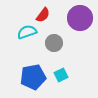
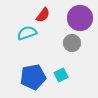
cyan semicircle: moved 1 px down
gray circle: moved 18 px right
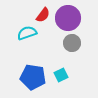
purple circle: moved 12 px left
blue pentagon: rotated 20 degrees clockwise
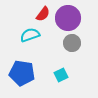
red semicircle: moved 1 px up
cyan semicircle: moved 3 px right, 2 px down
blue pentagon: moved 11 px left, 4 px up
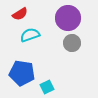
red semicircle: moved 23 px left; rotated 21 degrees clockwise
cyan square: moved 14 px left, 12 px down
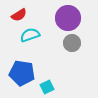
red semicircle: moved 1 px left, 1 px down
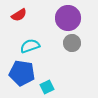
cyan semicircle: moved 11 px down
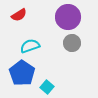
purple circle: moved 1 px up
blue pentagon: rotated 25 degrees clockwise
cyan square: rotated 24 degrees counterclockwise
